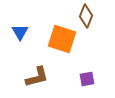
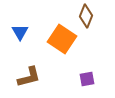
orange square: rotated 16 degrees clockwise
brown L-shape: moved 8 px left
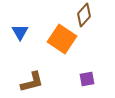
brown diamond: moved 2 px left, 1 px up; rotated 20 degrees clockwise
brown L-shape: moved 3 px right, 5 px down
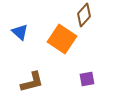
blue triangle: rotated 18 degrees counterclockwise
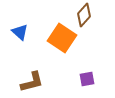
orange square: moved 1 px up
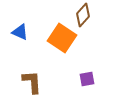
brown diamond: moved 1 px left
blue triangle: rotated 18 degrees counterclockwise
brown L-shape: rotated 80 degrees counterclockwise
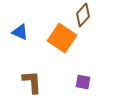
purple square: moved 4 px left, 3 px down; rotated 21 degrees clockwise
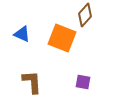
brown diamond: moved 2 px right
blue triangle: moved 2 px right, 2 px down
orange square: rotated 12 degrees counterclockwise
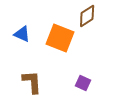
brown diamond: moved 2 px right, 1 px down; rotated 15 degrees clockwise
orange square: moved 2 px left
purple square: moved 1 px down; rotated 14 degrees clockwise
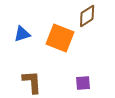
blue triangle: rotated 42 degrees counterclockwise
purple square: rotated 28 degrees counterclockwise
